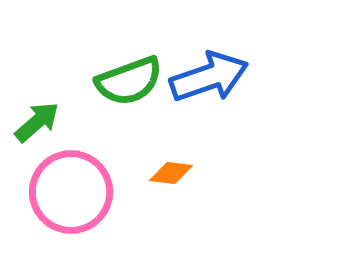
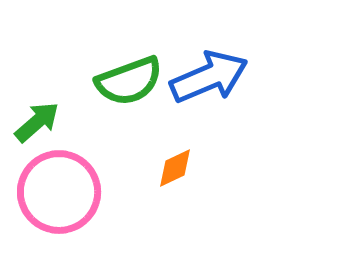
blue arrow: rotated 4 degrees counterclockwise
orange diamond: moved 4 px right, 5 px up; rotated 33 degrees counterclockwise
pink circle: moved 12 px left
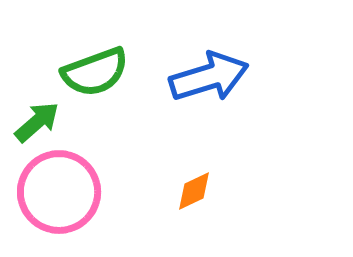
blue arrow: rotated 6 degrees clockwise
green semicircle: moved 34 px left, 9 px up
orange diamond: moved 19 px right, 23 px down
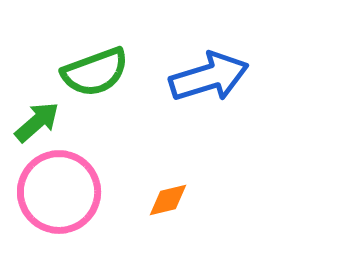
orange diamond: moved 26 px left, 9 px down; rotated 12 degrees clockwise
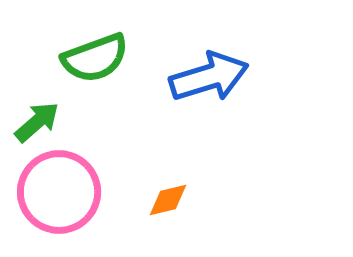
green semicircle: moved 14 px up
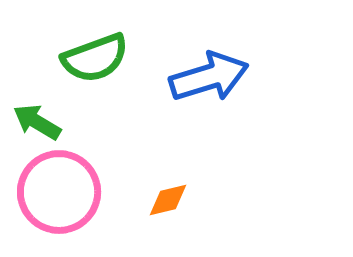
green arrow: rotated 108 degrees counterclockwise
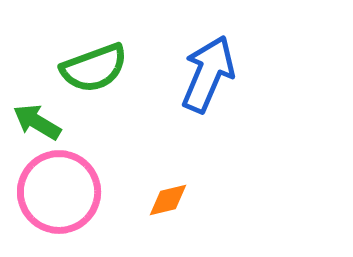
green semicircle: moved 1 px left, 10 px down
blue arrow: moved 1 px left, 3 px up; rotated 50 degrees counterclockwise
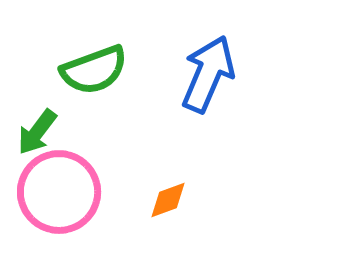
green semicircle: moved 2 px down
green arrow: moved 10 px down; rotated 84 degrees counterclockwise
orange diamond: rotated 6 degrees counterclockwise
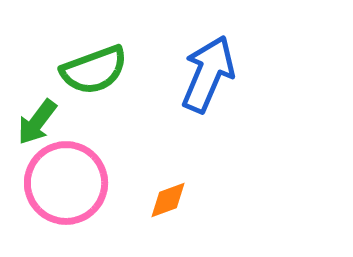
green arrow: moved 10 px up
pink circle: moved 7 px right, 9 px up
